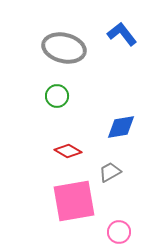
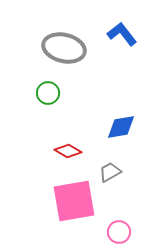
green circle: moved 9 px left, 3 px up
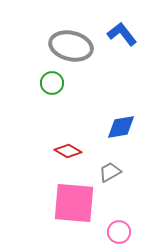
gray ellipse: moved 7 px right, 2 px up
green circle: moved 4 px right, 10 px up
pink square: moved 2 px down; rotated 15 degrees clockwise
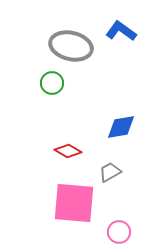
blue L-shape: moved 1 px left, 3 px up; rotated 16 degrees counterclockwise
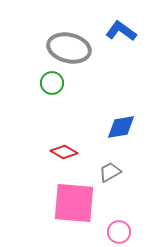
gray ellipse: moved 2 px left, 2 px down
red diamond: moved 4 px left, 1 px down
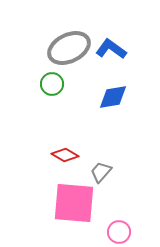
blue L-shape: moved 10 px left, 18 px down
gray ellipse: rotated 39 degrees counterclockwise
green circle: moved 1 px down
blue diamond: moved 8 px left, 30 px up
red diamond: moved 1 px right, 3 px down
gray trapezoid: moved 9 px left; rotated 20 degrees counterclockwise
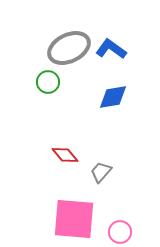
green circle: moved 4 px left, 2 px up
red diamond: rotated 20 degrees clockwise
pink square: moved 16 px down
pink circle: moved 1 px right
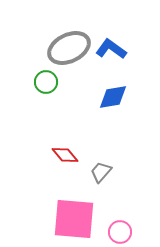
green circle: moved 2 px left
